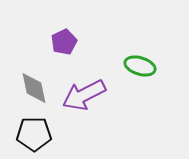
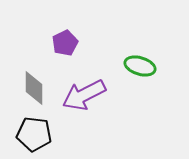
purple pentagon: moved 1 px right, 1 px down
gray diamond: rotated 12 degrees clockwise
black pentagon: rotated 8 degrees clockwise
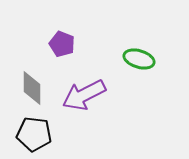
purple pentagon: moved 3 px left, 1 px down; rotated 25 degrees counterclockwise
green ellipse: moved 1 px left, 7 px up
gray diamond: moved 2 px left
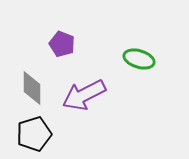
black pentagon: rotated 24 degrees counterclockwise
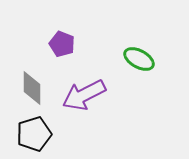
green ellipse: rotated 12 degrees clockwise
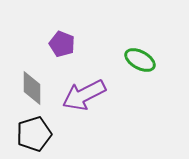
green ellipse: moved 1 px right, 1 px down
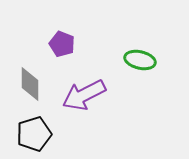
green ellipse: rotated 16 degrees counterclockwise
gray diamond: moved 2 px left, 4 px up
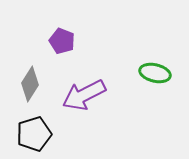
purple pentagon: moved 3 px up
green ellipse: moved 15 px right, 13 px down
gray diamond: rotated 32 degrees clockwise
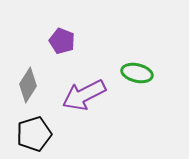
green ellipse: moved 18 px left
gray diamond: moved 2 px left, 1 px down
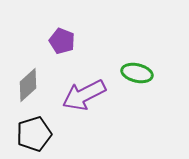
gray diamond: rotated 16 degrees clockwise
